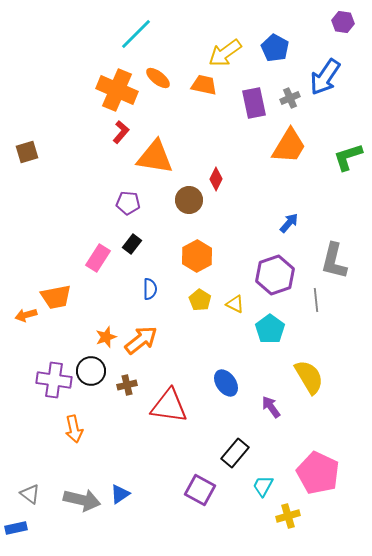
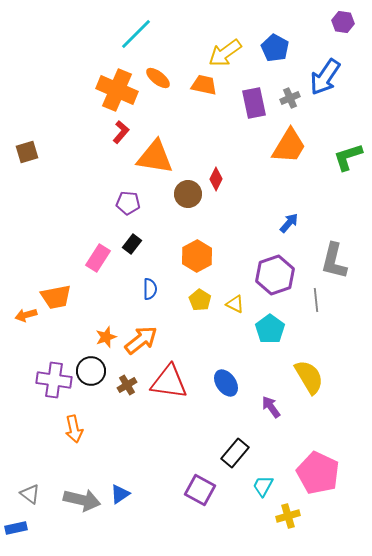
brown circle at (189, 200): moved 1 px left, 6 px up
brown cross at (127, 385): rotated 18 degrees counterclockwise
red triangle at (169, 406): moved 24 px up
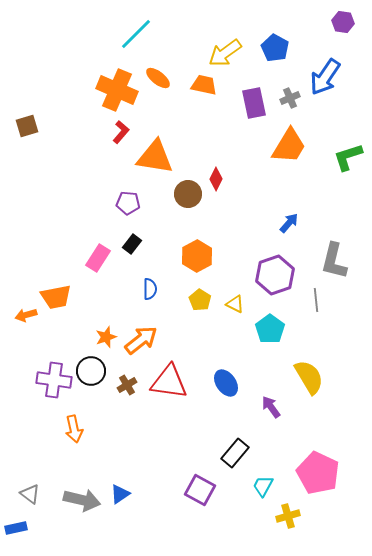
brown square at (27, 152): moved 26 px up
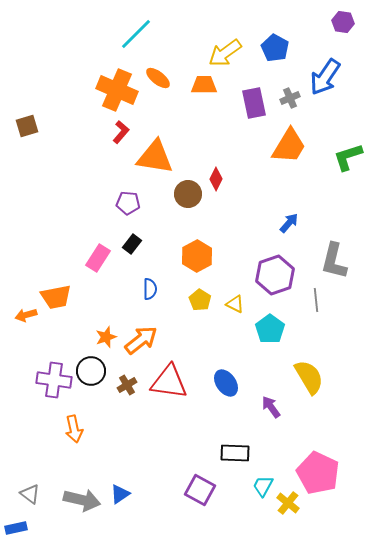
orange trapezoid at (204, 85): rotated 12 degrees counterclockwise
black rectangle at (235, 453): rotated 52 degrees clockwise
yellow cross at (288, 516): moved 13 px up; rotated 35 degrees counterclockwise
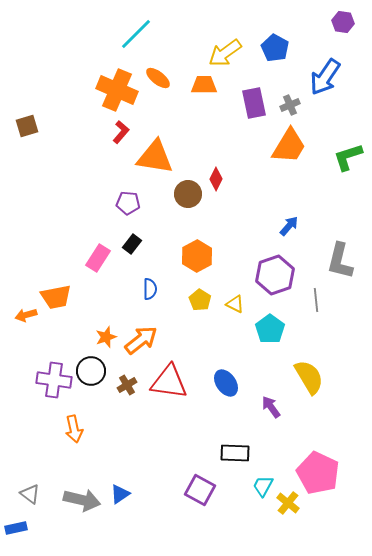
gray cross at (290, 98): moved 7 px down
blue arrow at (289, 223): moved 3 px down
gray L-shape at (334, 261): moved 6 px right
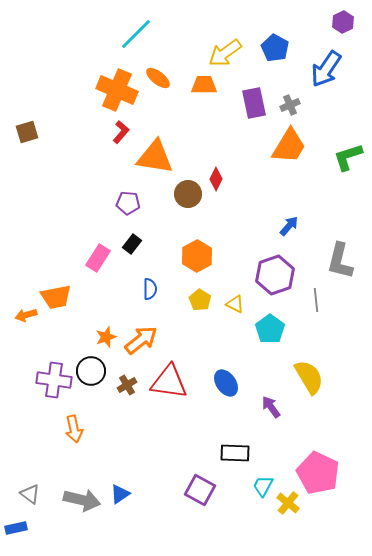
purple hexagon at (343, 22): rotated 25 degrees clockwise
blue arrow at (325, 77): moved 1 px right, 8 px up
brown square at (27, 126): moved 6 px down
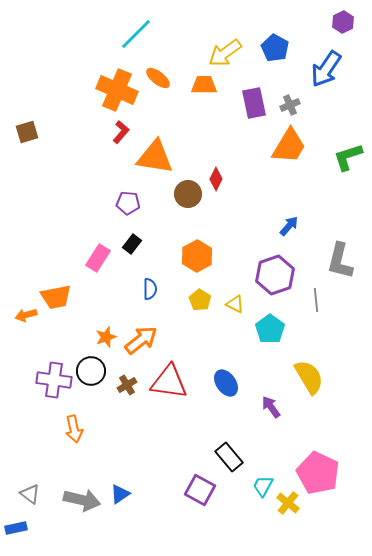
black rectangle at (235, 453): moved 6 px left, 4 px down; rotated 48 degrees clockwise
